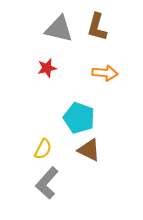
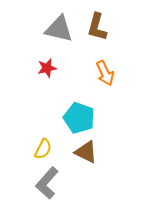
orange arrow: rotated 60 degrees clockwise
brown triangle: moved 3 px left, 2 px down
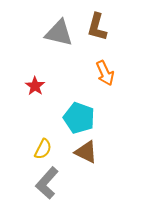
gray triangle: moved 4 px down
red star: moved 12 px left, 18 px down; rotated 24 degrees counterclockwise
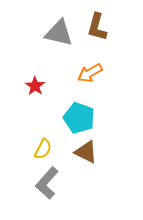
orange arrow: moved 15 px left; rotated 85 degrees clockwise
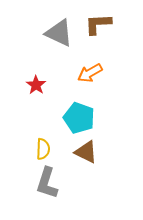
brown L-shape: moved 1 px right, 3 px up; rotated 72 degrees clockwise
gray triangle: rotated 12 degrees clockwise
red star: moved 1 px right, 1 px up
yellow semicircle: rotated 25 degrees counterclockwise
gray L-shape: rotated 24 degrees counterclockwise
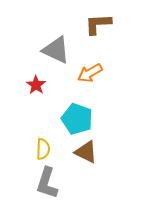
gray triangle: moved 3 px left, 17 px down
cyan pentagon: moved 2 px left, 1 px down
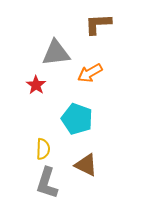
gray triangle: moved 3 px down; rotated 32 degrees counterclockwise
brown triangle: moved 13 px down
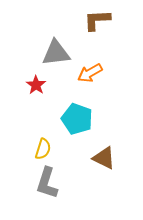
brown L-shape: moved 1 px left, 4 px up
yellow semicircle: rotated 15 degrees clockwise
brown triangle: moved 18 px right, 7 px up
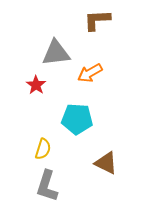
cyan pentagon: rotated 16 degrees counterclockwise
brown triangle: moved 2 px right, 5 px down
gray L-shape: moved 3 px down
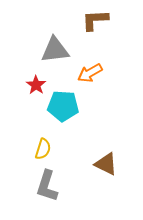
brown L-shape: moved 2 px left
gray triangle: moved 1 px left, 3 px up
cyan pentagon: moved 14 px left, 13 px up
brown triangle: moved 1 px down
